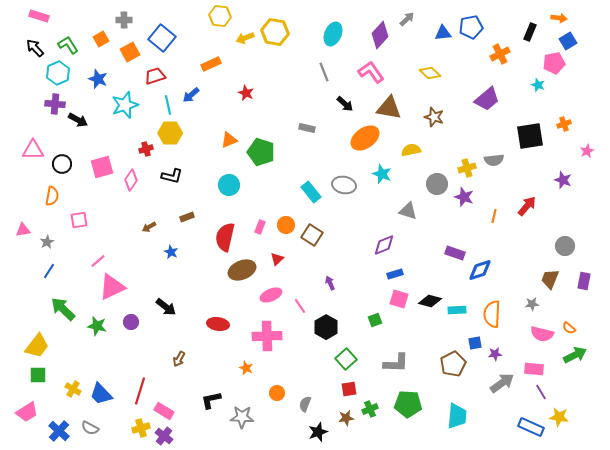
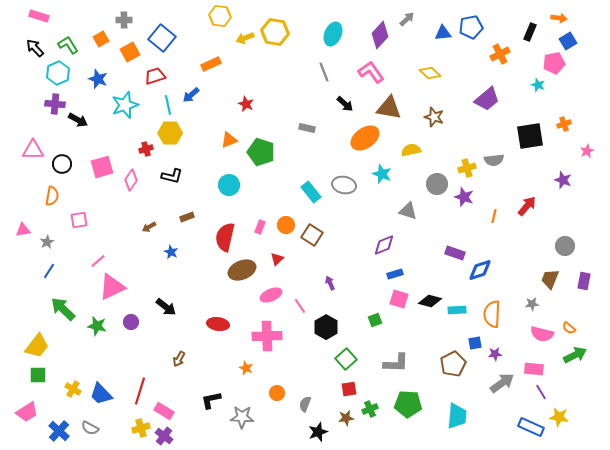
red star at (246, 93): moved 11 px down
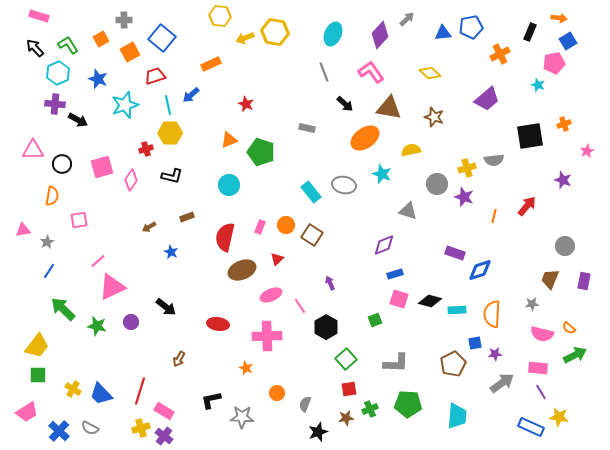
pink rectangle at (534, 369): moved 4 px right, 1 px up
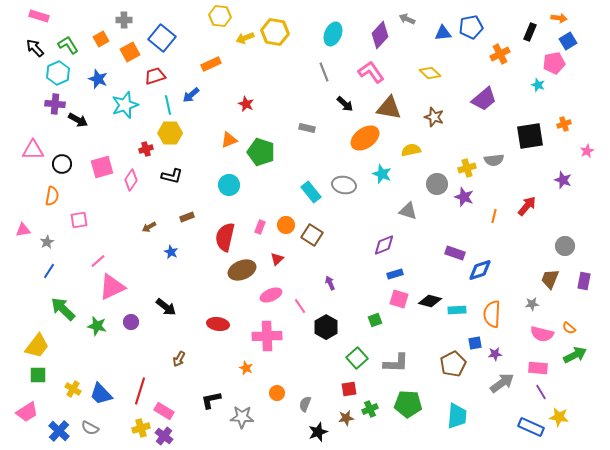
gray arrow at (407, 19): rotated 112 degrees counterclockwise
purple trapezoid at (487, 99): moved 3 px left
green square at (346, 359): moved 11 px right, 1 px up
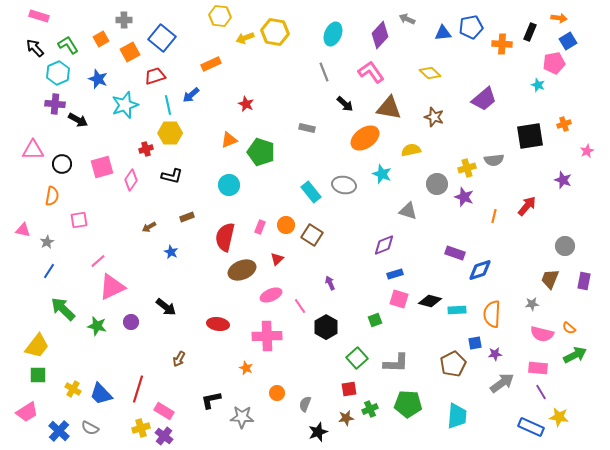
orange cross at (500, 54): moved 2 px right, 10 px up; rotated 30 degrees clockwise
pink triangle at (23, 230): rotated 21 degrees clockwise
red line at (140, 391): moved 2 px left, 2 px up
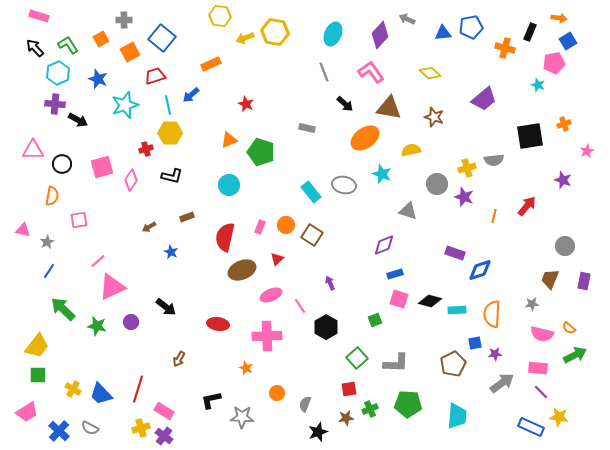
orange cross at (502, 44): moved 3 px right, 4 px down; rotated 12 degrees clockwise
purple line at (541, 392): rotated 14 degrees counterclockwise
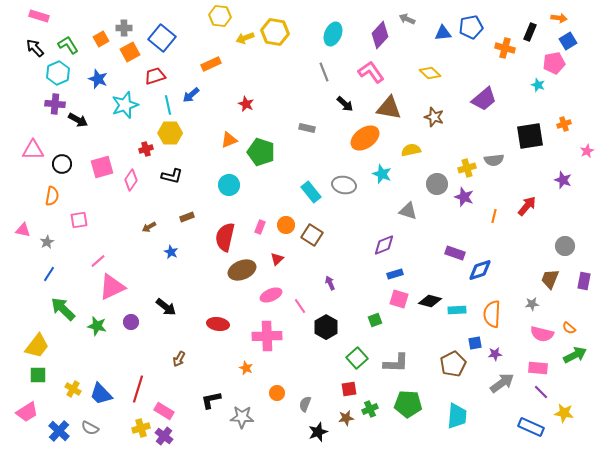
gray cross at (124, 20): moved 8 px down
blue line at (49, 271): moved 3 px down
yellow star at (559, 417): moved 5 px right, 4 px up
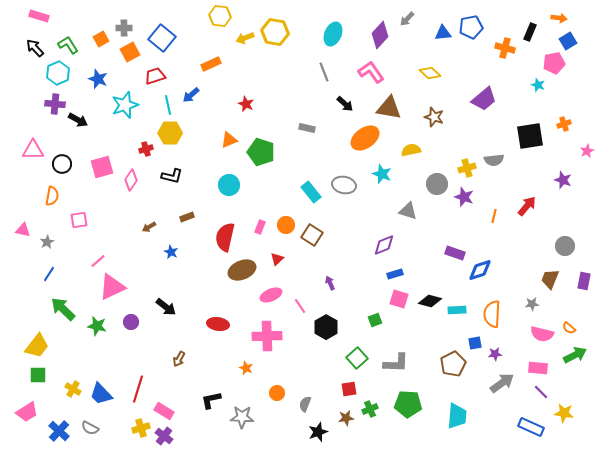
gray arrow at (407, 19): rotated 70 degrees counterclockwise
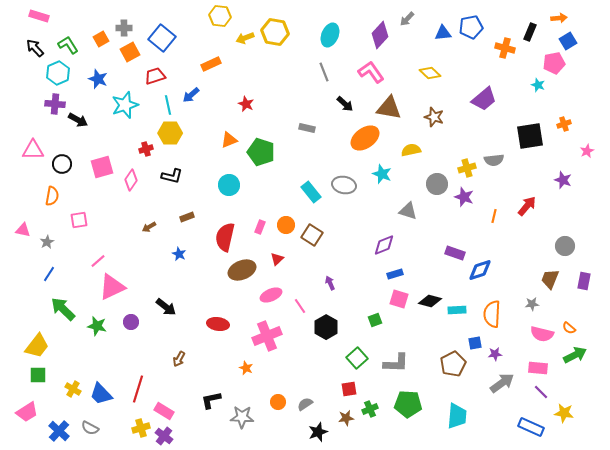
orange arrow at (559, 18): rotated 14 degrees counterclockwise
cyan ellipse at (333, 34): moved 3 px left, 1 px down
blue star at (171, 252): moved 8 px right, 2 px down
pink cross at (267, 336): rotated 20 degrees counterclockwise
orange circle at (277, 393): moved 1 px right, 9 px down
gray semicircle at (305, 404): rotated 35 degrees clockwise
